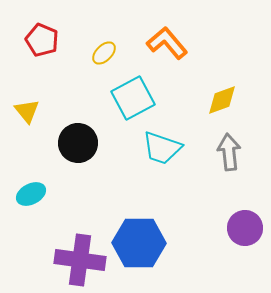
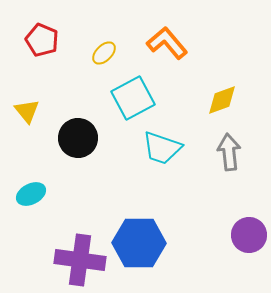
black circle: moved 5 px up
purple circle: moved 4 px right, 7 px down
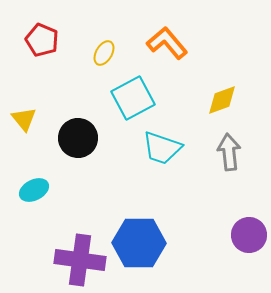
yellow ellipse: rotated 15 degrees counterclockwise
yellow triangle: moved 3 px left, 8 px down
cyan ellipse: moved 3 px right, 4 px up
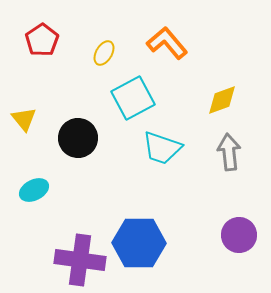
red pentagon: rotated 16 degrees clockwise
purple circle: moved 10 px left
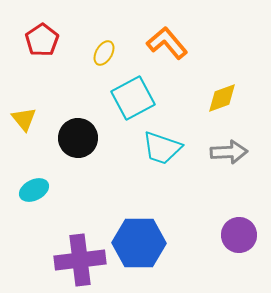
yellow diamond: moved 2 px up
gray arrow: rotated 93 degrees clockwise
purple cross: rotated 15 degrees counterclockwise
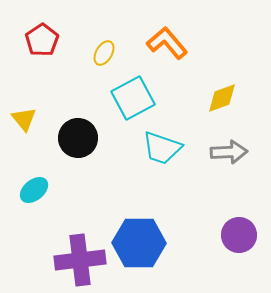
cyan ellipse: rotated 12 degrees counterclockwise
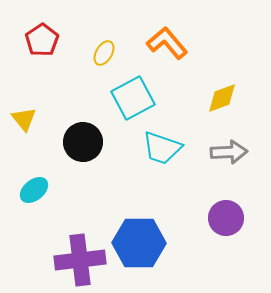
black circle: moved 5 px right, 4 px down
purple circle: moved 13 px left, 17 px up
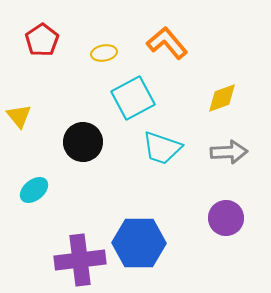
yellow ellipse: rotated 50 degrees clockwise
yellow triangle: moved 5 px left, 3 px up
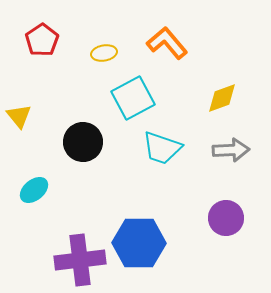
gray arrow: moved 2 px right, 2 px up
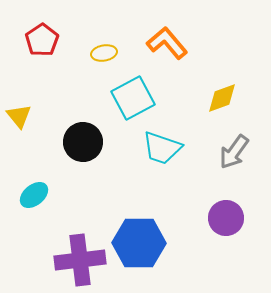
gray arrow: moved 3 px right, 2 px down; rotated 129 degrees clockwise
cyan ellipse: moved 5 px down
